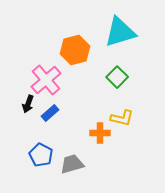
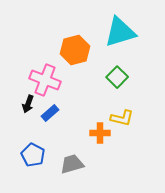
pink cross: moved 1 px left; rotated 28 degrees counterclockwise
blue pentagon: moved 8 px left
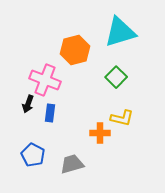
green square: moved 1 px left
blue rectangle: rotated 42 degrees counterclockwise
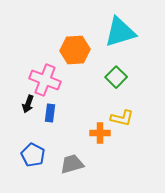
orange hexagon: rotated 12 degrees clockwise
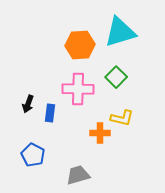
orange hexagon: moved 5 px right, 5 px up
pink cross: moved 33 px right, 9 px down; rotated 20 degrees counterclockwise
gray trapezoid: moved 6 px right, 11 px down
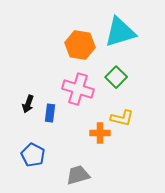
orange hexagon: rotated 12 degrees clockwise
pink cross: rotated 16 degrees clockwise
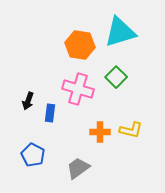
black arrow: moved 3 px up
yellow L-shape: moved 9 px right, 12 px down
orange cross: moved 1 px up
gray trapezoid: moved 7 px up; rotated 20 degrees counterclockwise
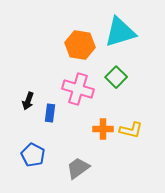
orange cross: moved 3 px right, 3 px up
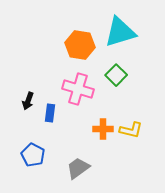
green square: moved 2 px up
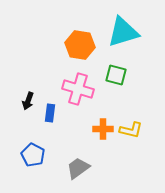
cyan triangle: moved 3 px right
green square: rotated 30 degrees counterclockwise
